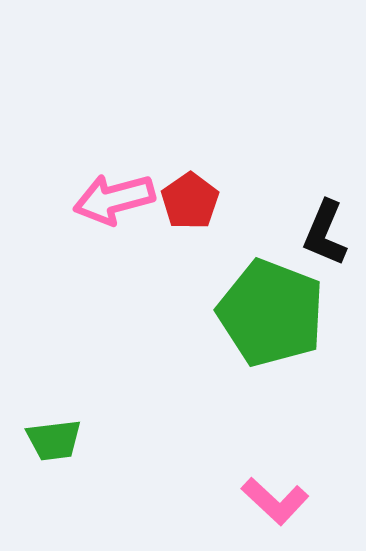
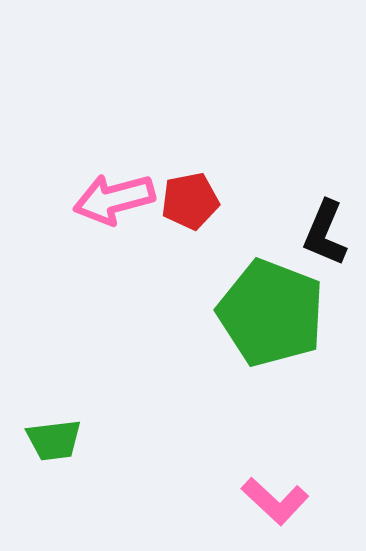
red pentagon: rotated 24 degrees clockwise
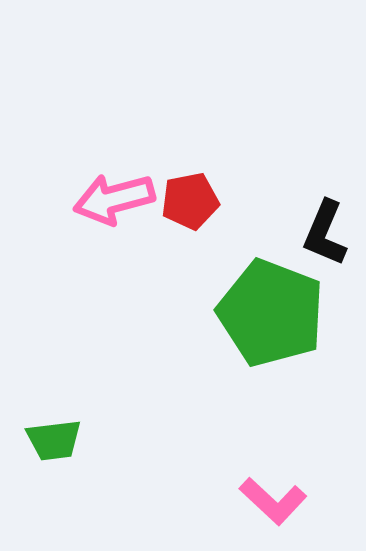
pink L-shape: moved 2 px left
